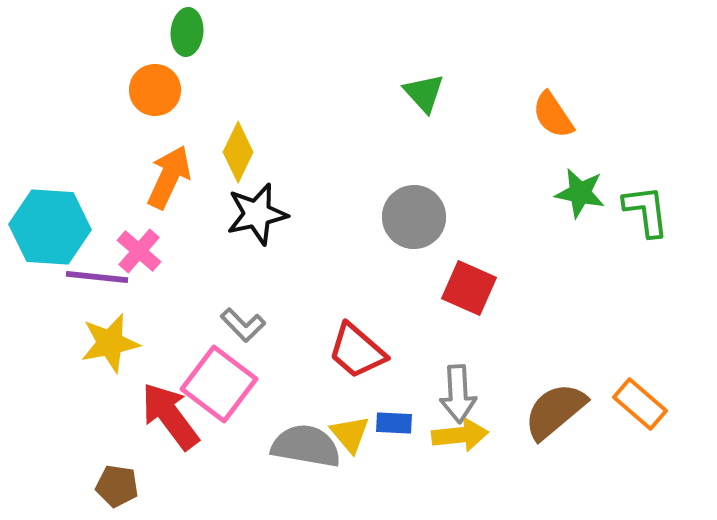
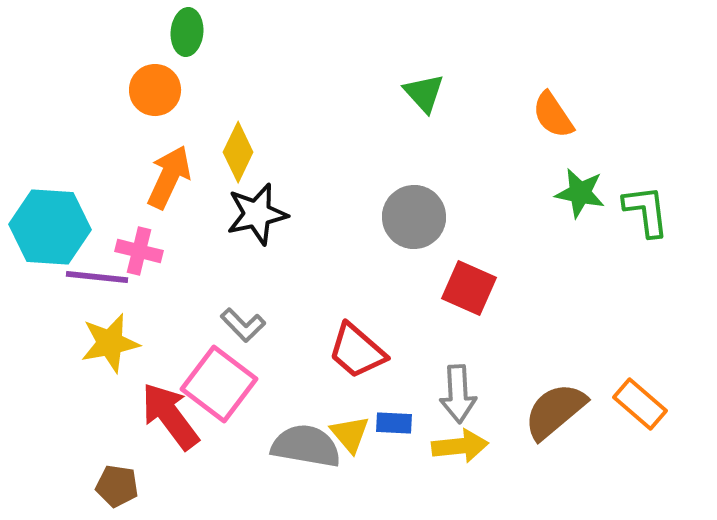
pink cross: rotated 27 degrees counterclockwise
yellow arrow: moved 11 px down
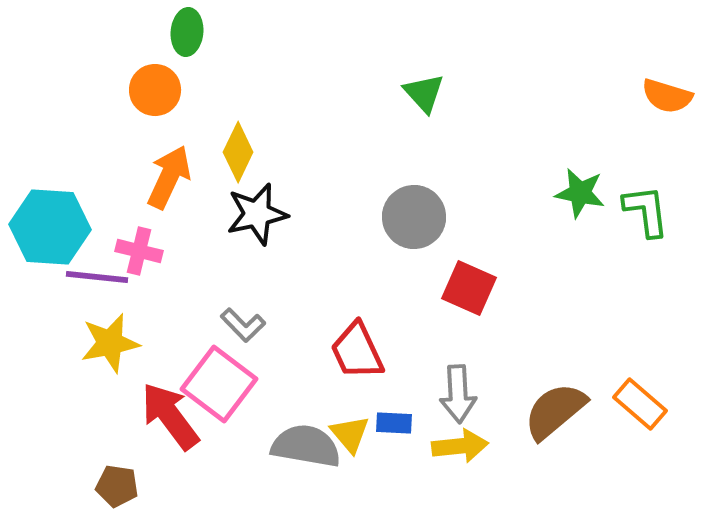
orange semicircle: moved 114 px right, 19 px up; rotated 39 degrees counterclockwise
red trapezoid: rotated 24 degrees clockwise
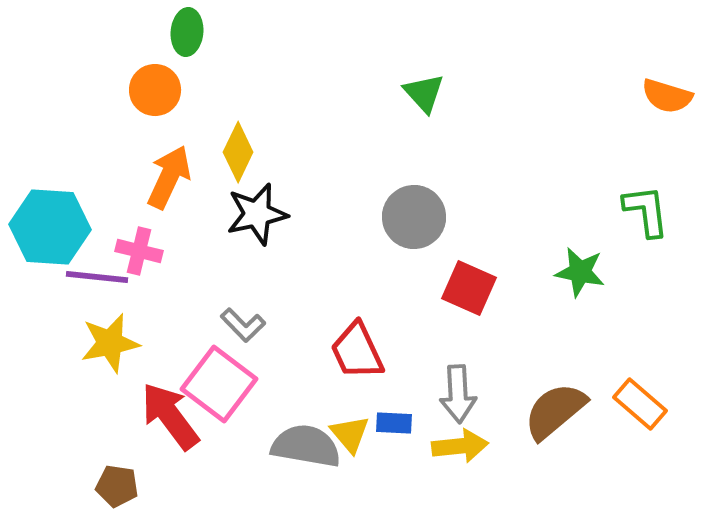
green star: moved 79 px down
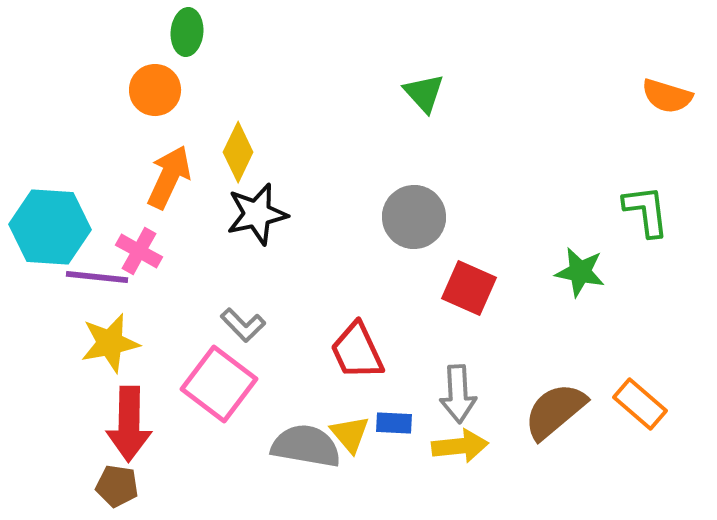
pink cross: rotated 15 degrees clockwise
red arrow: moved 41 px left, 8 px down; rotated 142 degrees counterclockwise
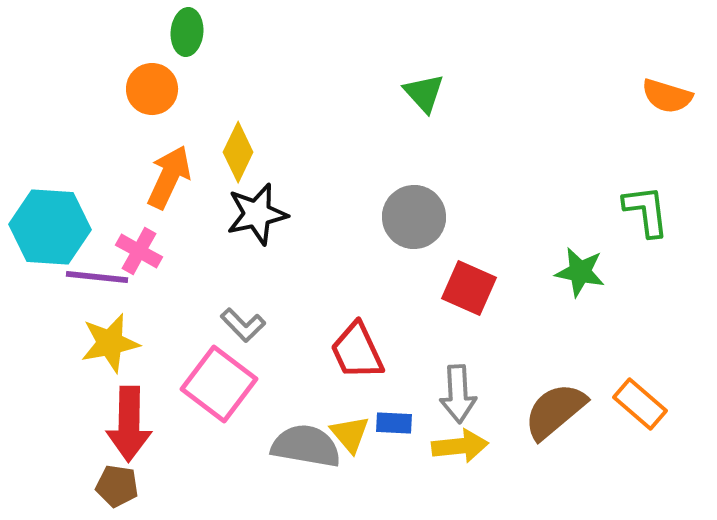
orange circle: moved 3 px left, 1 px up
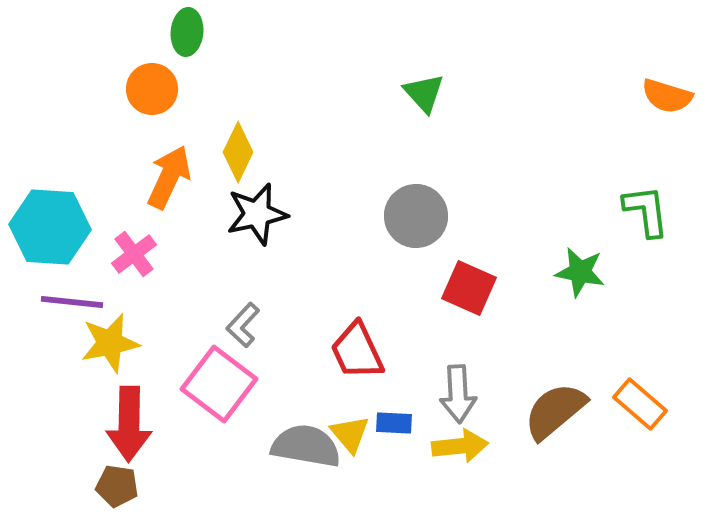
gray circle: moved 2 px right, 1 px up
pink cross: moved 5 px left, 3 px down; rotated 24 degrees clockwise
purple line: moved 25 px left, 25 px down
gray L-shape: rotated 87 degrees clockwise
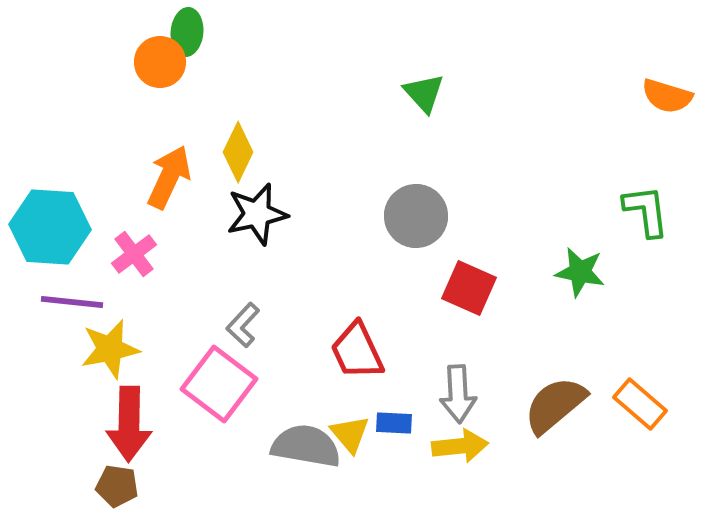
orange circle: moved 8 px right, 27 px up
yellow star: moved 6 px down
brown semicircle: moved 6 px up
